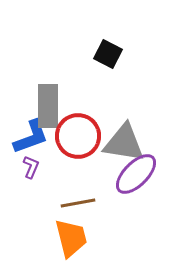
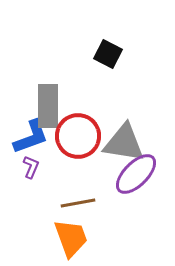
orange trapezoid: rotated 6 degrees counterclockwise
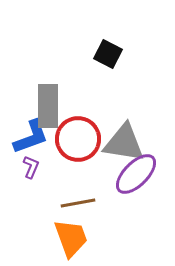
red circle: moved 3 px down
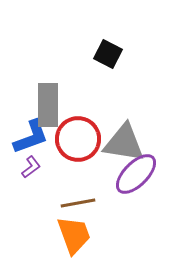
gray rectangle: moved 1 px up
purple L-shape: rotated 30 degrees clockwise
orange trapezoid: moved 3 px right, 3 px up
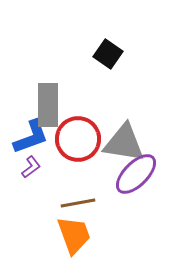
black square: rotated 8 degrees clockwise
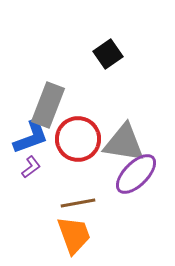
black square: rotated 20 degrees clockwise
gray rectangle: rotated 21 degrees clockwise
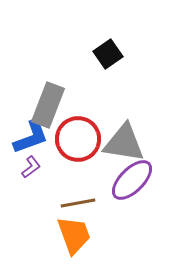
purple ellipse: moved 4 px left, 6 px down
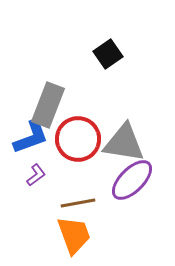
purple L-shape: moved 5 px right, 8 px down
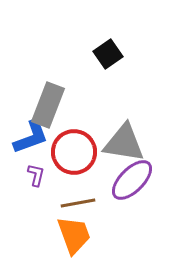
red circle: moved 4 px left, 13 px down
purple L-shape: rotated 40 degrees counterclockwise
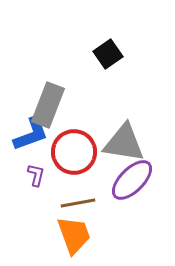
blue L-shape: moved 3 px up
